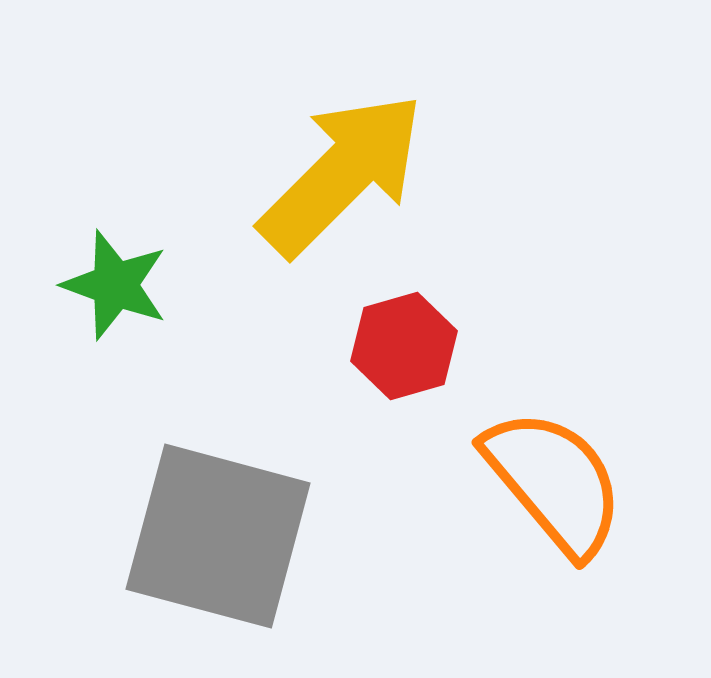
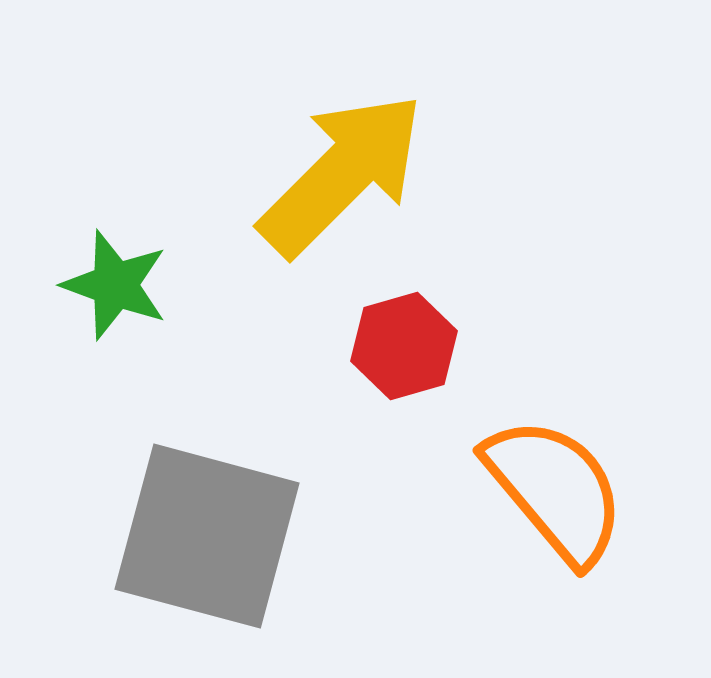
orange semicircle: moved 1 px right, 8 px down
gray square: moved 11 px left
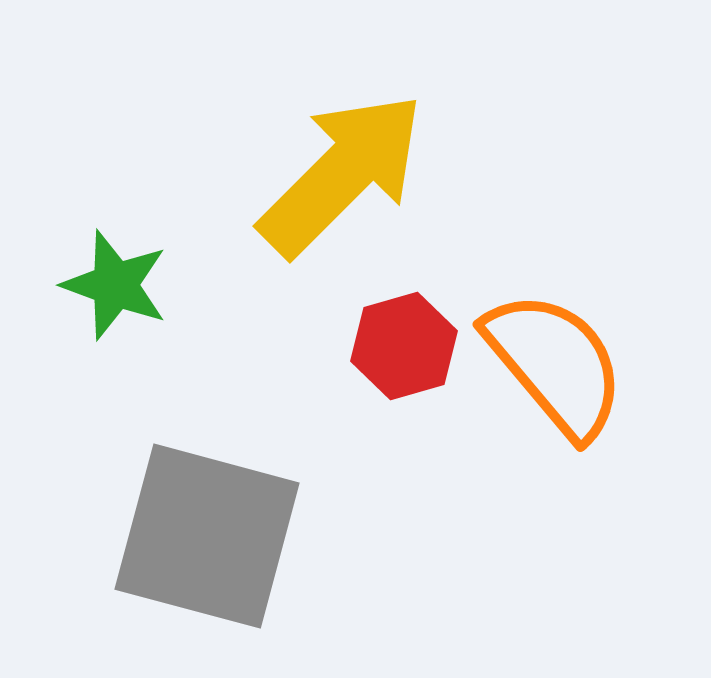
orange semicircle: moved 126 px up
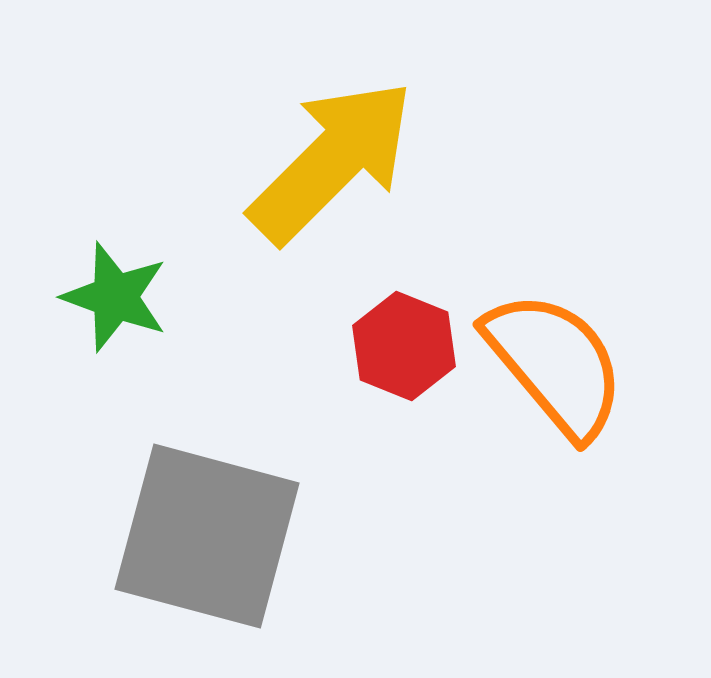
yellow arrow: moved 10 px left, 13 px up
green star: moved 12 px down
red hexagon: rotated 22 degrees counterclockwise
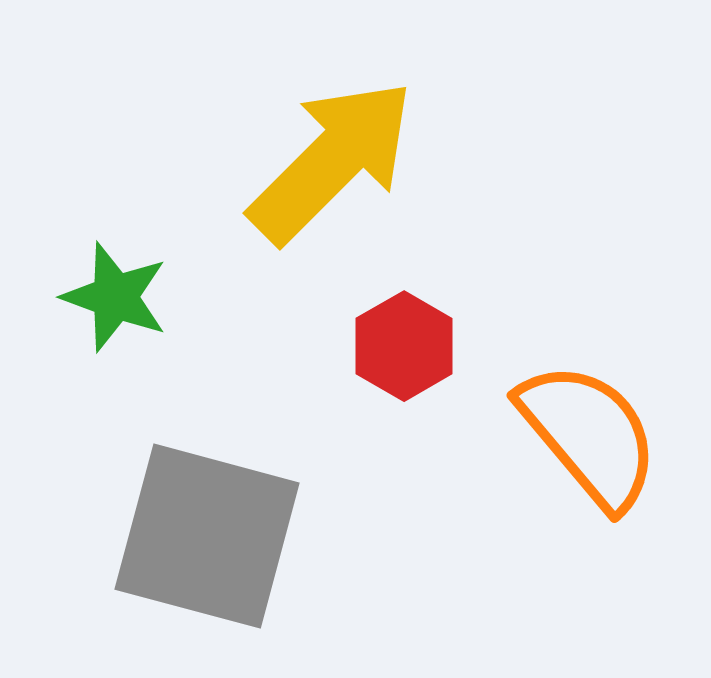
red hexagon: rotated 8 degrees clockwise
orange semicircle: moved 34 px right, 71 px down
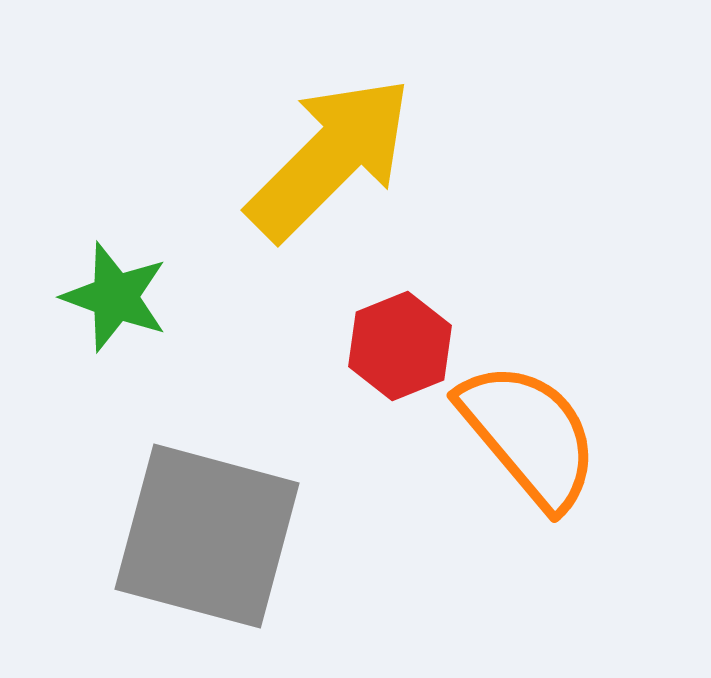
yellow arrow: moved 2 px left, 3 px up
red hexagon: moved 4 px left; rotated 8 degrees clockwise
orange semicircle: moved 60 px left
